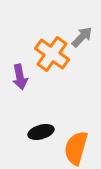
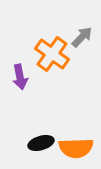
black ellipse: moved 11 px down
orange semicircle: rotated 108 degrees counterclockwise
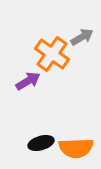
gray arrow: rotated 15 degrees clockwise
purple arrow: moved 8 px right, 4 px down; rotated 110 degrees counterclockwise
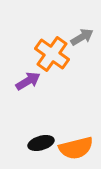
orange semicircle: rotated 12 degrees counterclockwise
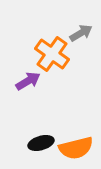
gray arrow: moved 1 px left, 4 px up
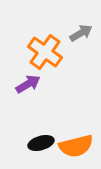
orange cross: moved 7 px left, 2 px up
purple arrow: moved 3 px down
orange semicircle: moved 2 px up
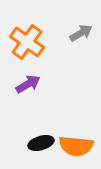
orange cross: moved 18 px left, 10 px up
orange semicircle: rotated 20 degrees clockwise
